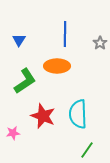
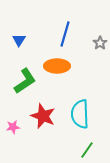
blue line: rotated 15 degrees clockwise
cyan semicircle: moved 2 px right
pink star: moved 6 px up
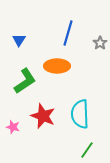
blue line: moved 3 px right, 1 px up
pink star: rotated 24 degrees clockwise
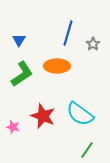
gray star: moved 7 px left, 1 px down
green L-shape: moved 3 px left, 7 px up
cyan semicircle: rotated 52 degrees counterclockwise
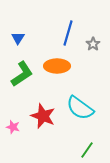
blue triangle: moved 1 px left, 2 px up
cyan semicircle: moved 6 px up
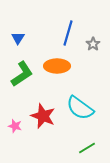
pink star: moved 2 px right, 1 px up
green line: moved 2 px up; rotated 24 degrees clockwise
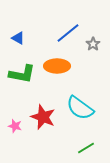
blue line: rotated 35 degrees clockwise
blue triangle: rotated 32 degrees counterclockwise
green L-shape: rotated 44 degrees clockwise
red star: moved 1 px down
green line: moved 1 px left
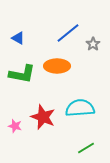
cyan semicircle: rotated 140 degrees clockwise
